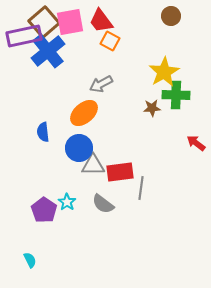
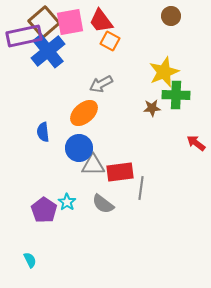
yellow star: rotated 8 degrees clockwise
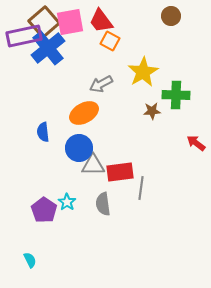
blue cross: moved 3 px up
yellow star: moved 21 px left; rotated 8 degrees counterclockwise
brown star: moved 3 px down
orange ellipse: rotated 12 degrees clockwise
gray semicircle: rotated 45 degrees clockwise
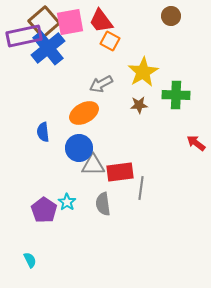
brown star: moved 13 px left, 6 px up
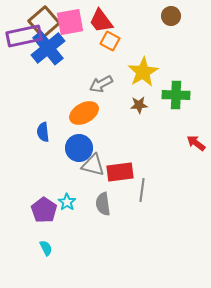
gray triangle: rotated 15 degrees clockwise
gray line: moved 1 px right, 2 px down
cyan semicircle: moved 16 px right, 12 px up
